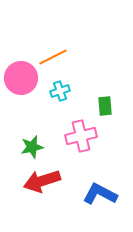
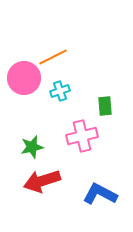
pink circle: moved 3 px right
pink cross: moved 1 px right
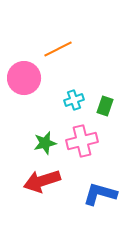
orange line: moved 5 px right, 8 px up
cyan cross: moved 14 px right, 9 px down
green rectangle: rotated 24 degrees clockwise
pink cross: moved 5 px down
green star: moved 13 px right, 4 px up
blue L-shape: rotated 12 degrees counterclockwise
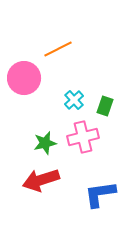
cyan cross: rotated 24 degrees counterclockwise
pink cross: moved 1 px right, 4 px up
red arrow: moved 1 px left, 1 px up
blue L-shape: rotated 24 degrees counterclockwise
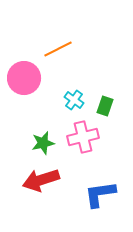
cyan cross: rotated 12 degrees counterclockwise
green star: moved 2 px left
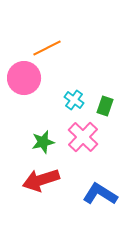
orange line: moved 11 px left, 1 px up
pink cross: rotated 32 degrees counterclockwise
green star: moved 1 px up
blue L-shape: rotated 40 degrees clockwise
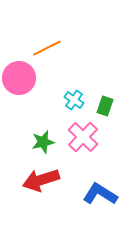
pink circle: moved 5 px left
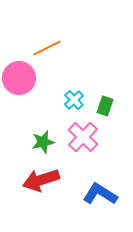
cyan cross: rotated 12 degrees clockwise
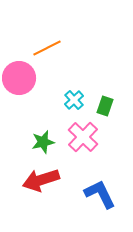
blue L-shape: rotated 32 degrees clockwise
